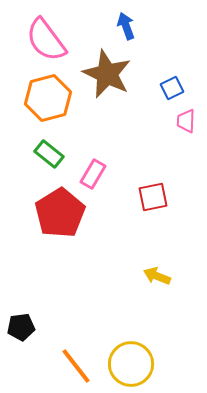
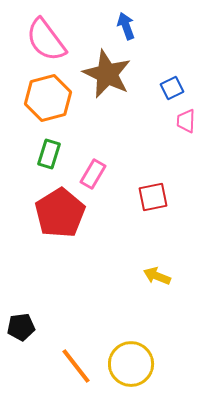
green rectangle: rotated 68 degrees clockwise
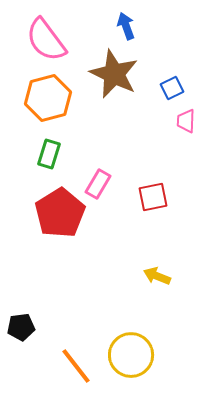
brown star: moved 7 px right
pink rectangle: moved 5 px right, 10 px down
yellow circle: moved 9 px up
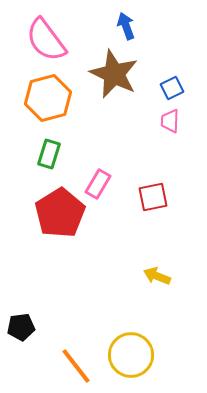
pink trapezoid: moved 16 px left
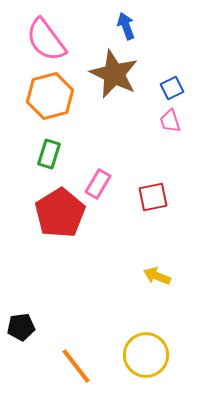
orange hexagon: moved 2 px right, 2 px up
pink trapezoid: rotated 20 degrees counterclockwise
yellow circle: moved 15 px right
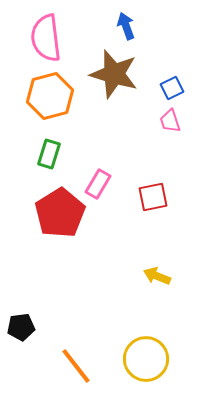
pink semicircle: moved 2 px up; rotated 30 degrees clockwise
brown star: rotated 9 degrees counterclockwise
yellow circle: moved 4 px down
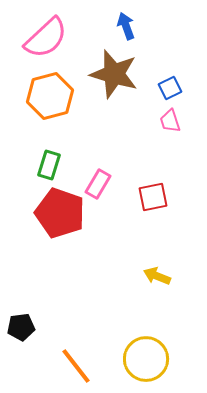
pink semicircle: rotated 126 degrees counterclockwise
blue square: moved 2 px left
green rectangle: moved 11 px down
red pentagon: rotated 21 degrees counterclockwise
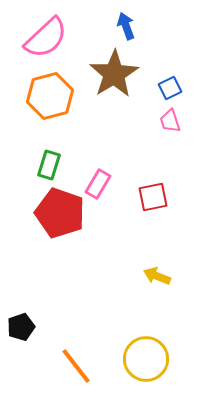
brown star: rotated 24 degrees clockwise
black pentagon: rotated 12 degrees counterclockwise
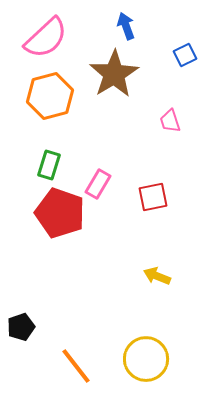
blue square: moved 15 px right, 33 px up
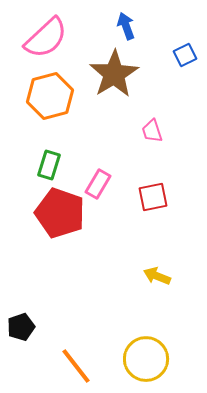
pink trapezoid: moved 18 px left, 10 px down
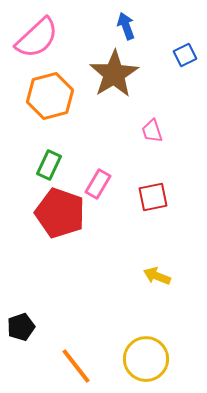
pink semicircle: moved 9 px left
green rectangle: rotated 8 degrees clockwise
